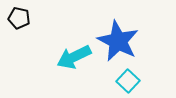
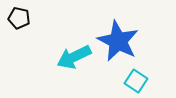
cyan square: moved 8 px right; rotated 10 degrees counterclockwise
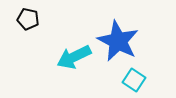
black pentagon: moved 9 px right, 1 px down
cyan square: moved 2 px left, 1 px up
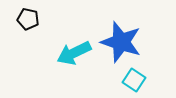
blue star: moved 3 px right, 1 px down; rotated 9 degrees counterclockwise
cyan arrow: moved 4 px up
